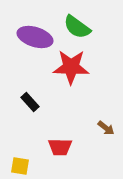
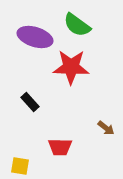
green semicircle: moved 2 px up
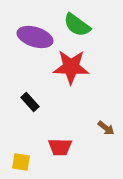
yellow square: moved 1 px right, 4 px up
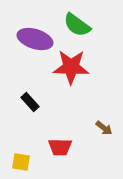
purple ellipse: moved 2 px down
brown arrow: moved 2 px left
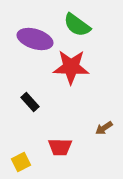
brown arrow: rotated 108 degrees clockwise
yellow square: rotated 36 degrees counterclockwise
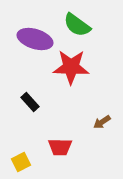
brown arrow: moved 2 px left, 6 px up
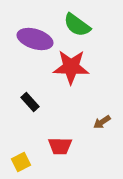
red trapezoid: moved 1 px up
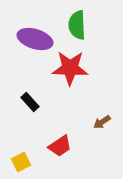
green semicircle: rotated 52 degrees clockwise
red star: moved 1 px left, 1 px down
red trapezoid: rotated 35 degrees counterclockwise
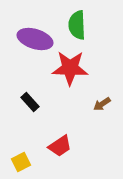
brown arrow: moved 18 px up
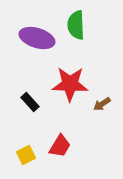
green semicircle: moved 1 px left
purple ellipse: moved 2 px right, 1 px up
red star: moved 16 px down
red trapezoid: rotated 25 degrees counterclockwise
yellow square: moved 5 px right, 7 px up
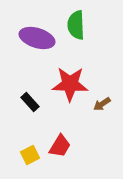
yellow square: moved 4 px right
